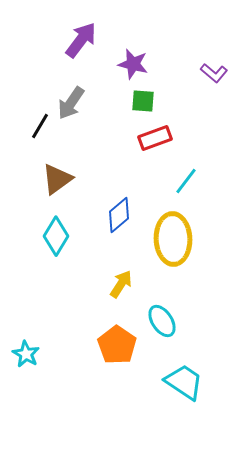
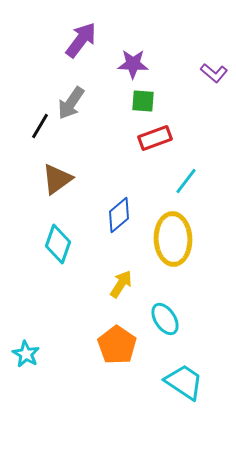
purple star: rotated 12 degrees counterclockwise
cyan diamond: moved 2 px right, 8 px down; rotated 12 degrees counterclockwise
cyan ellipse: moved 3 px right, 2 px up
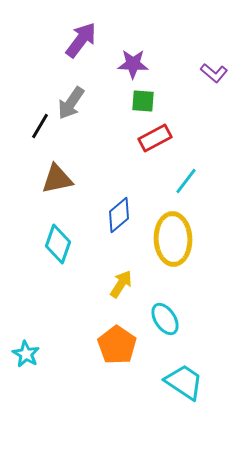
red rectangle: rotated 8 degrees counterclockwise
brown triangle: rotated 24 degrees clockwise
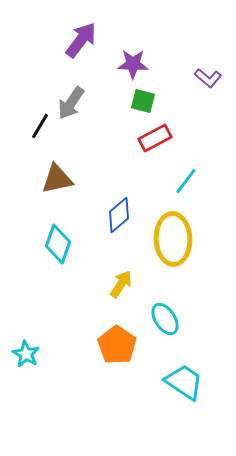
purple L-shape: moved 6 px left, 5 px down
green square: rotated 10 degrees clockwise
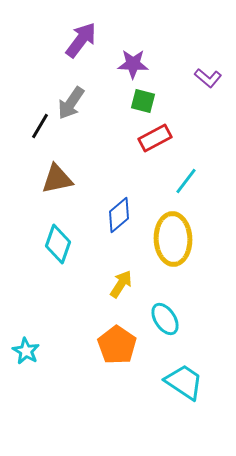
cyan star: moved 3 px up
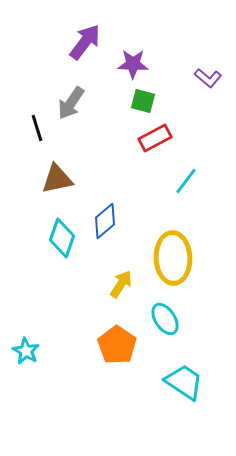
purple arrow: moved 4 px right, 2 px down
black line: moved 3 px left, 2 px down; rotated 48 degrees counterclockwise
blue diamond: moved 14 px left, 6 px down
yellow ellipse: moved 19 px down
cyan diamond: moved 4 px right, 6 px up
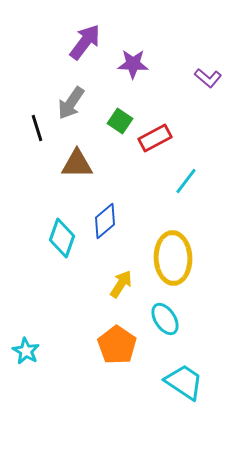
green square: moved 23 px left, 20 px down; rotated 20 degrees clockwise
brown triangle: moved 20 px right, 15 px up; rotated 12 degrees clockwise
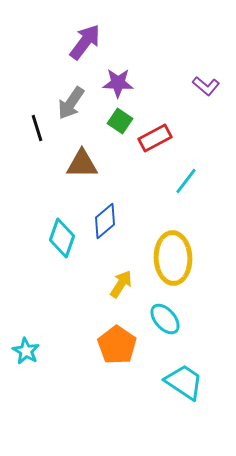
purple star: moved 15 px left, 19 px down
purple L-shape: moved 2 px left, 8 px down
brown triangle: moved 5 px right
cyan ellipse: rotated 8 degrees counterclockwise
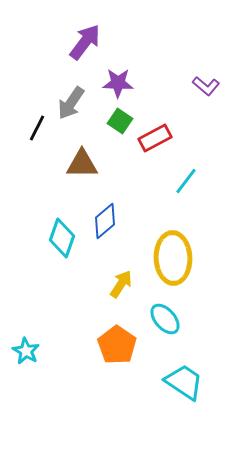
black line: rotated 44 degrees clockwise
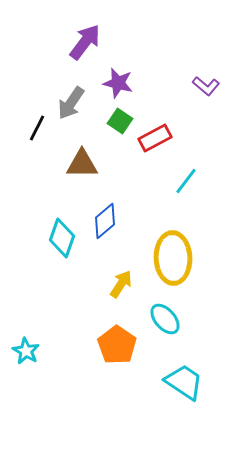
purple star: rotated 12 degrees clockwise
